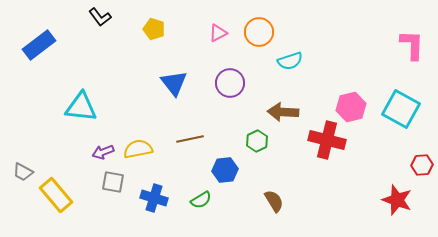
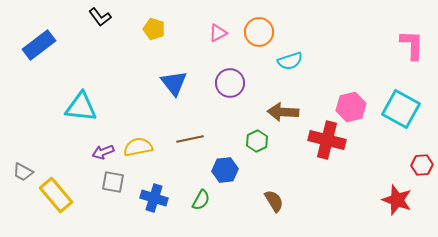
yellow semicircle: moved 2 px up
green semicircle: rotated 30 degrees counterclockwise
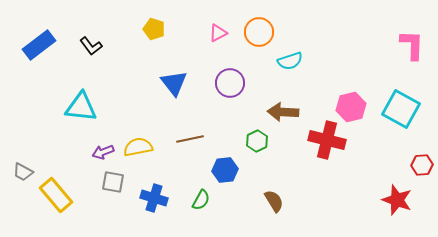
black L-shape: moved 9 px left, 29 px down
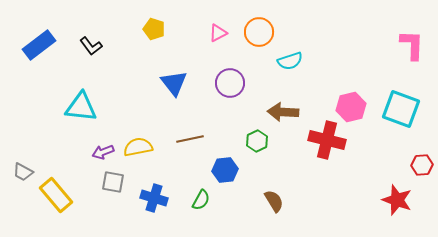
cyan square: rotated 9 degrees counterclockwise
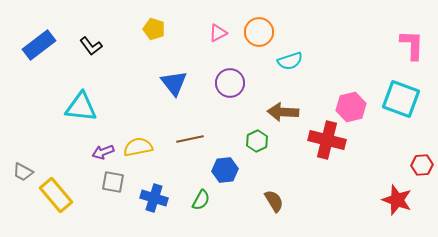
cyan square: moved 10 px up
